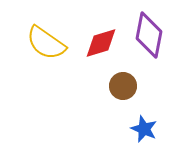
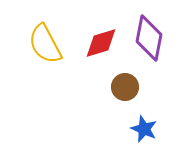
purple diamond: moved 3 px down
yellow semicircle: moved 1 px left, 1 px down; rotated 27 degrees clockwise
brown circle: moved 2 px right, 1 px down
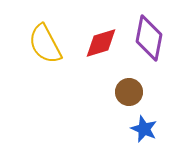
brown circle: moved 4 px right, 5 px down
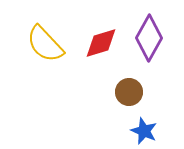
purple diamond: rotated 18 degrees clockwise
yellow semicircle: rotated 15 degrees counterclockwise
blue star: moved 2 px down
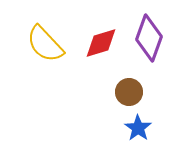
purple diamond: rotated 9 degrees counterclockwise
blue star: moved 6 px left, 3 px up; rotated 12 degrees clockwise
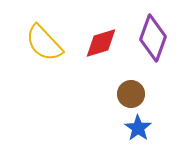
purple diamond: moved 4 px right
yellow semicircle: moved 1 px left, 1 px up
brown circle: moved 2 px right, 2 px down
